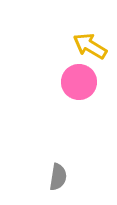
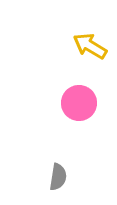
pink circle: moved 21 px down
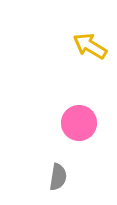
pink circle: moved 20 px down
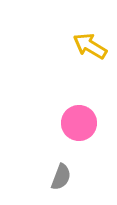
gray semicircle: moved 3 px right; rotated 12 degrees clockwise
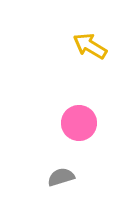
gray semicircle: rotated 128 degrees counterclockwise
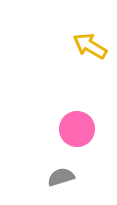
pink circle: moved 2 px left, 6 px down
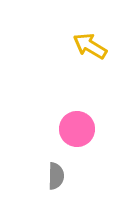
gray semicircle: moved 5 px left, 1 px up; rotated 108 degrees clockwise
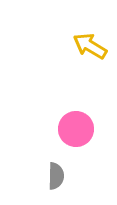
pink circle: moved 1 px left
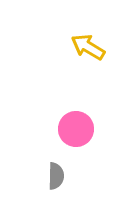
yellow arrow: moved 2 px left, 1 px down
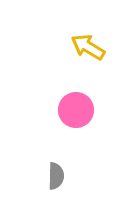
pink circle: moved 19 px up
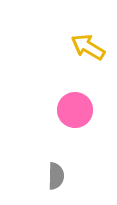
pink circle: moved 1 px left
